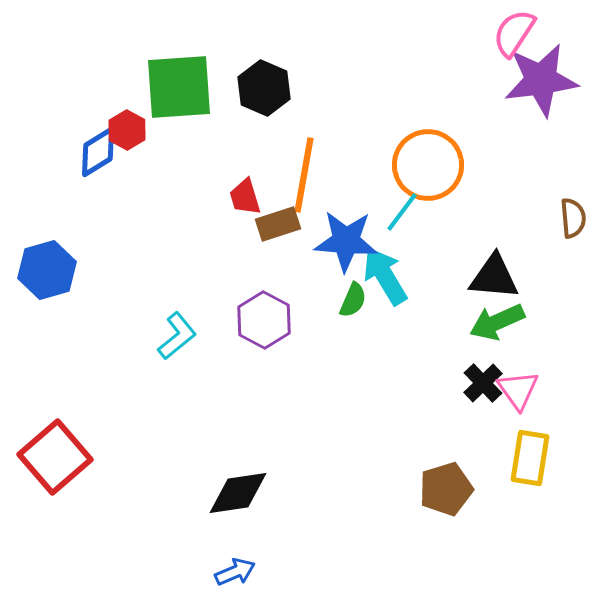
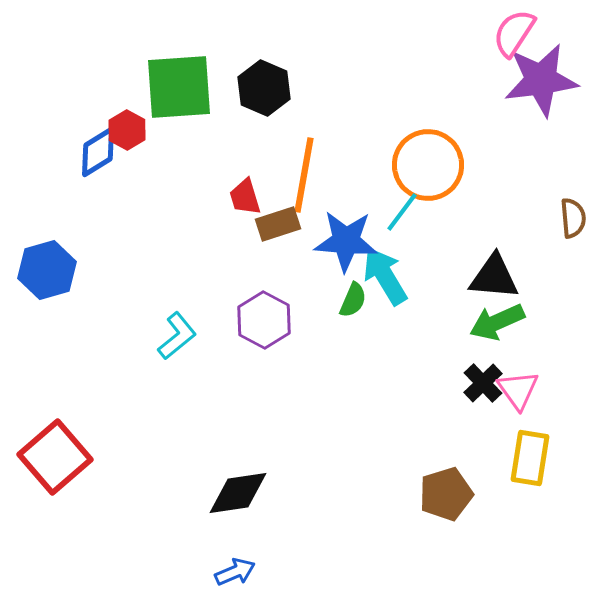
brown pentagon: moved 5 px down
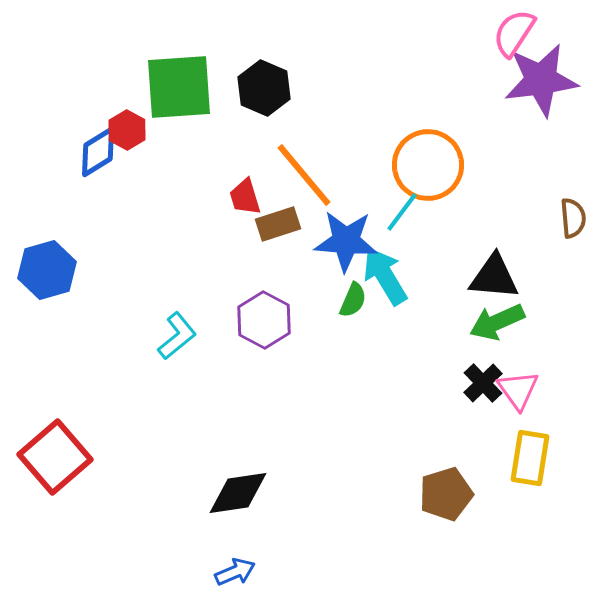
orange line: rotated 50 degrees counterclockwise
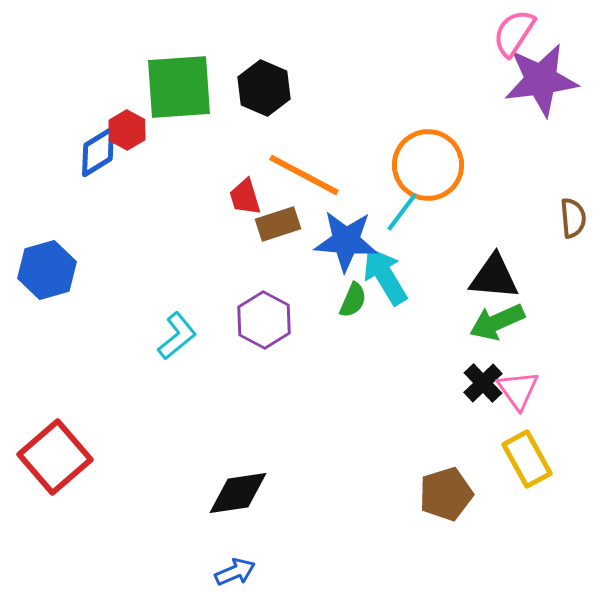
orange line: rotated 22 degrees counterclockwise
yellow rectangle: moved 3 px left, 1 px down; rotated 38 degrees counterclockwise
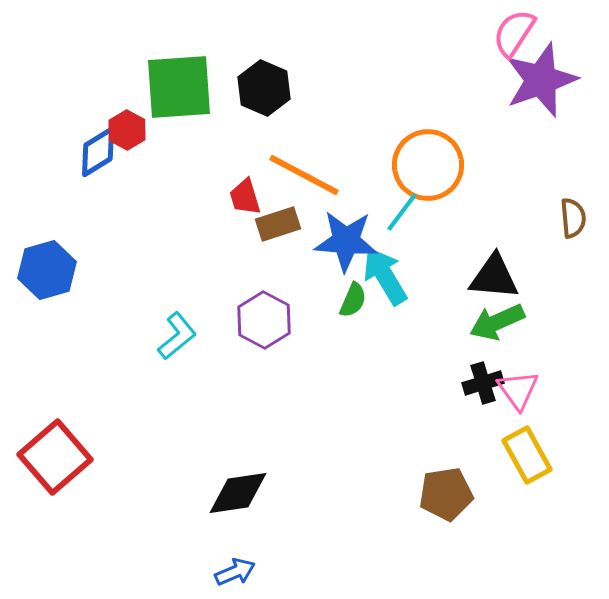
purple star: rotated 12 degrees counterclockwise
black cross: rotated 27 degrees clockwise
yellow rectangle: moved 4 px up
brown pentagon: rotated 8 degrees clockwise
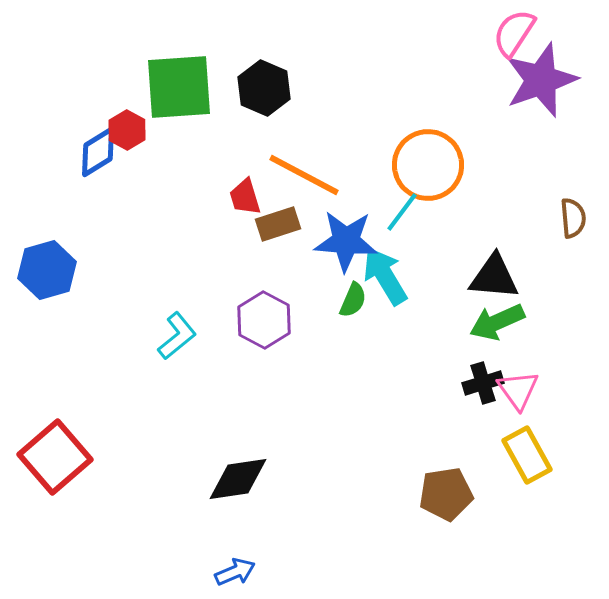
black diamond: moved 14 px up
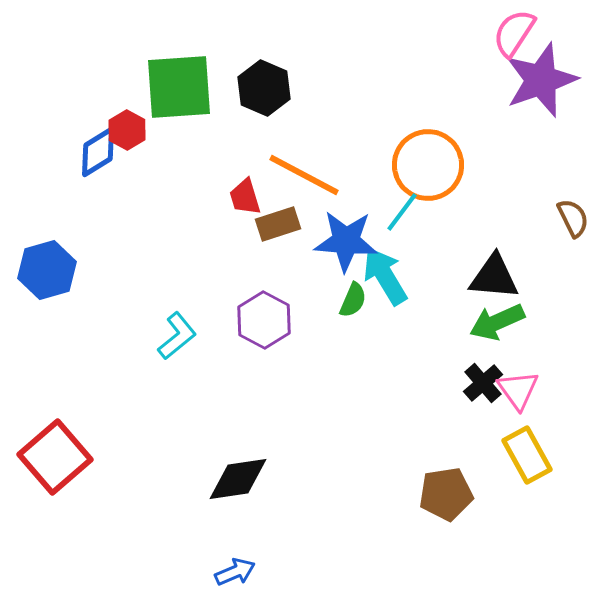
brown semicircle: rotated 21 degrees counterclockwise
black cross: rotated 24 degrees counterclockwise
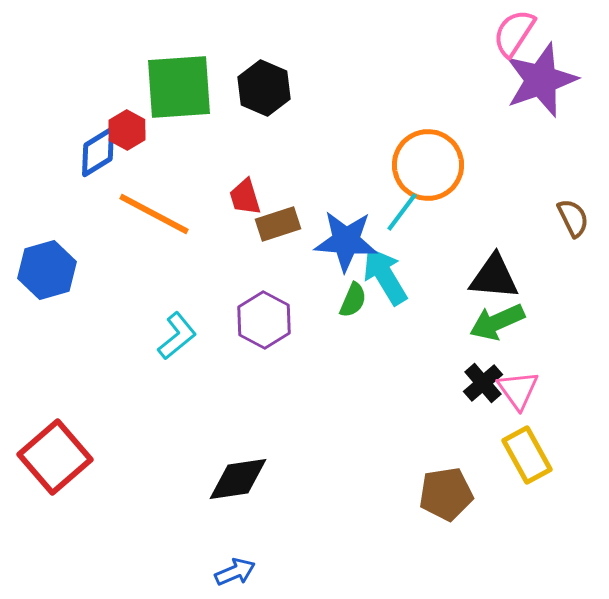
orange line: moved 150 px left, 39 px down
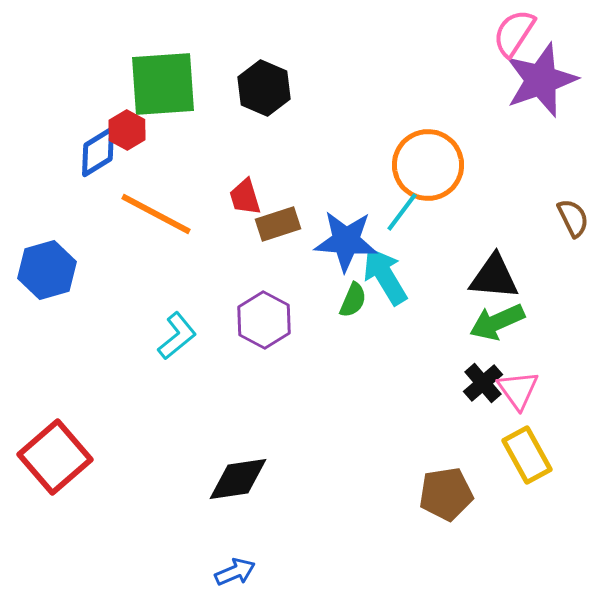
green square: moved 16 px left, 3 px up
orange line: moved 2 px right
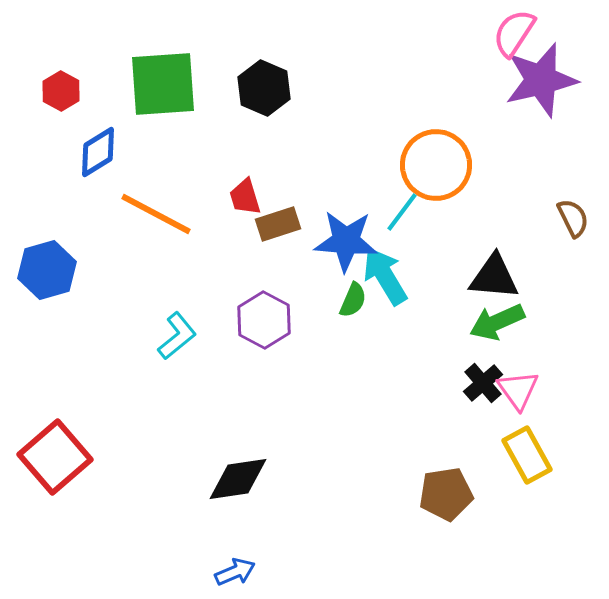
purple star: rotated 6 degrees clockwise
red hexagon: moved 66 px left, 39 px up
orange circle: moved 8 px right
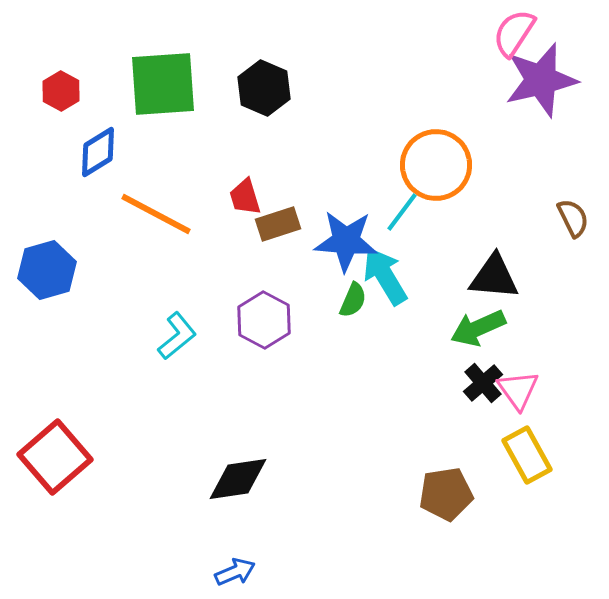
green arrow: moved 19 px left, 6 px down
